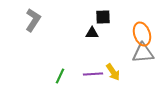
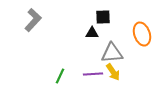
gray L-shape: rotated 10 degrees clockwise
gray triangle: moved 31 px left
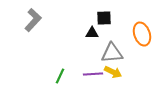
black square: moved 1 px right, 1 px down
yellow arrow: rotated 30 degrees counterclockwise
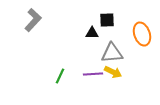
black square: moved 3 px right, 2 px down
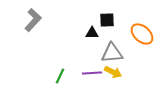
orange ellipse: rotated 30 degrees counterclockwise
purple line: moved 1 px left, 1 px up
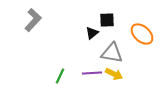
black triangle: rotated 40 degrees counterclockwise
gray triangle: rotated 15 degrees clockwise
yellow arrow: moved 1 px right, 2 px down
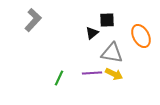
orange ellipse: moved 1 px left, 2 px down; rotated 20 degrees clockwise
green line: moved 1 px left, 2 px down
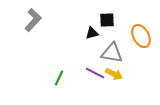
black triangle: rotated 24 degrees clockwise
purple line: moved 3 px right; rotated 30 degrees clockwise
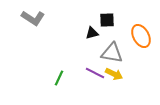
gray L-shape: moved 2 px up; rotated 80 degrees clockwise
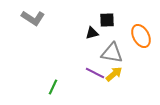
yellow arrow: rotated 66 degrees counterclockwise
green line: moved 6 px left, 9 px down
